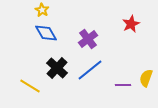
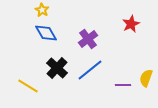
yellow line: moved 2 px left
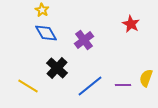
red star: rotated 18 degrees counterclockwise
purple cross: moved 4 px left, 1 px down
blue line: moved 16 px down
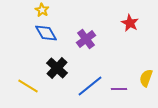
red star: moved 1 px left, 1 px up
purple cross: moved 2 px right, 1 px up
purple line: moved 4 px left, 4 px down
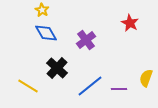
purple cross: moved 1 px down
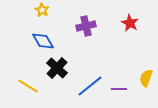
blue diamond: moved 3 px left, 8 px down
purple cross: moved 14 px up; rotated 24 degrees clockwise
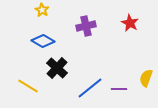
blue diamond: rotated 30 degrees counterclockwise
blue line: moved 2 px down
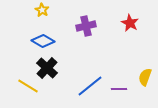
black cross: moved 10 px left
yellow semicircle: moved 1 px left, 1 px up
blue line: moved 2 px up
